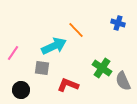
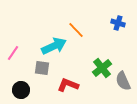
green cross: rotated 18 degrees clockwise
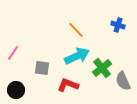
blue cross: moved 2 px down
cyan arrow: moved 23 px right, 10 px down
black circle: moved 5 px left
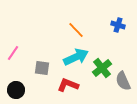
cyan arrow: moved 1 px left, 1 px down
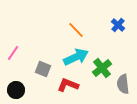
blue cross: rotated 24 degrees clockwise
gray square: moved 1 px right, 1 px down; rotated 14 degrees clockwise
gray semicircle: moved 3 px down; rotated 18 degrees clockwise
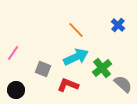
gray semicircle: rotated 138 degrees clockwise
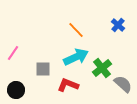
gray square: rotated 21 degrees counterclockwise
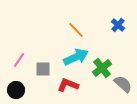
pink line: moved 6 px right, 7 px down
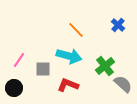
cyan arrow: moved 7 px left, 1 px up; rotated 40 degrees clockwise
green cross: moved 3 px right, 2 px up
black circle: moved 2 px left, 2 px up
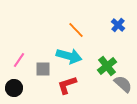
green cross: moved 2 px right
red L-shape: moved 1 px left; rotated 40 degrees counterclockwise
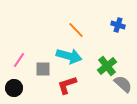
blue cross: rotated 24 degrees counterclockwise
